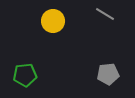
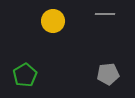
gray line: rotated 30 degrees counterclockwise
green pentagon: rotated 25 degrees counterclockwise
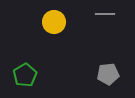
yellow circle: moved 1 px right, 1 px down
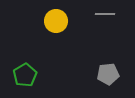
yellow circle: moved 2 px right, 1 px up
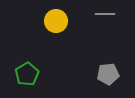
green pentagon: moved 2 px right, 1 px up
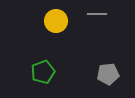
gray line: moved 8 px left
green pentagon: moved 16 px right, 2 px up; rotated 10 degrees clockwise
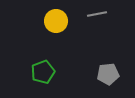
gray line: rotated 12 degrees counterclockwise
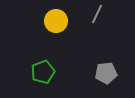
gray line: rotated 54 degrees counterclockwise
gray pentagon: moved 2 px left, 1 px up
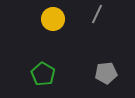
yellow circle: moved 3 px left, 2 px up
green pentagon: moved 2 px down; rotated 20 degrees counterclockwise
